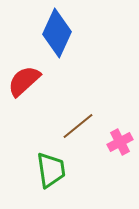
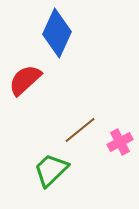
red semicircle: moved 1 px right, 1 px up
brown line: moved 2 px right, 4 px down
green trapezoid: rotated 126 degrees counterclockwise
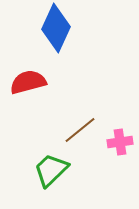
blue diamond: moved 1 px left, 5 px up
red semicircle: moved 3 px right, 2 px down; rotated 27 degrees clockwise
pink cross: rotated 20 degrees clockwise
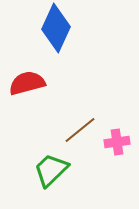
red semicircle: moved 1 px left, 1 px down
pink cross: moved 3 px left
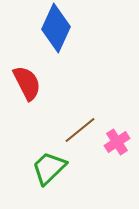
red semicircle: rotated 78 degrees clockwise
pink cross: rotated 25 degrees counterclockwise
green trapezoid: moved 2 px left, 2 px up
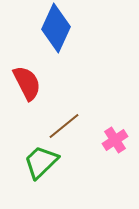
brown line: moved 16 px left, 4 px up
pink cross: moved 2 px left, 2 px up
green trapezoid: moved 8 px left, 6 px up
